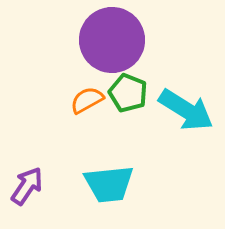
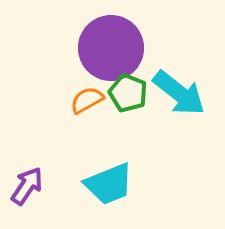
purple circle: moved 1 px left, 8 px down
cyan arrow: moved 7 px left, 17 px up; rotated 6 degrees clockwise
cyan trapezoid: rotated 16 degrees counterclockwise
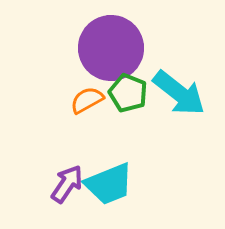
purple arrow: moved 40 px right, 2 px up
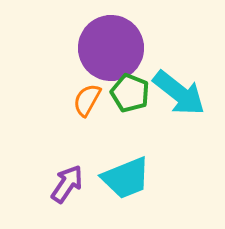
green pentagon: moved 2 px right
orange semicircle: rotated 32 degrees counterclockwise
cyan trapezoid: moved 17 px right, 6 px up
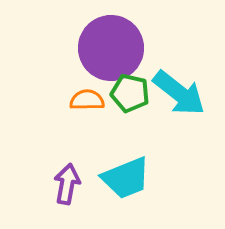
green pentagon: rotated 9 degrees counterclockwise
orange semicircle: rotated 60 degrees clockwise
purple arrow: rotated 24 degrees counterclockwise
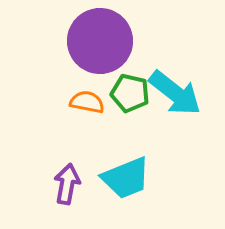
purple circle: moved 11 px left, 7 px up
cyan arrow: moved 4 px left
orange semicircle: moved 2 px down; rotated 12 degrees clockwise
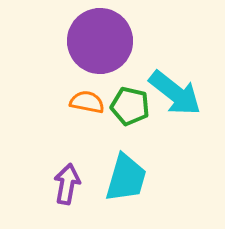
green pentagon: moved 13 px down
cyan trapezoid: rotated 52 degrees counterclockwise
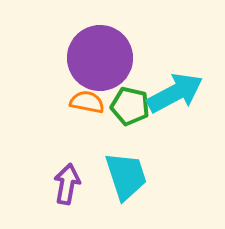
purple circle: moved 17 px down
cyan arrow: rotated 66 degrees counterclockwise
cyan trapezoid: moved 2 px up; rotated 34 degrees counterclockwise
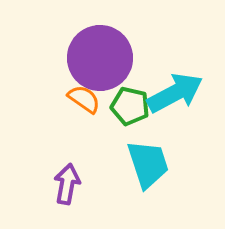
orange semicircle: moved 3 px left, 3 px up; rotated 24 degrees clockwise
cyan trapezoid: moved 22 px right, 12 px up
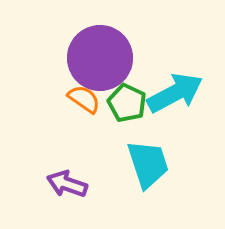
green pentagon: moved 3 px left, 3 px up; rotated 12 degrees clockwise
purple arrow: rotated 81 degrees counterclockwise
